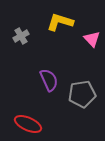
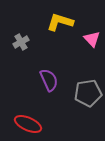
gray cross: moved 6 px down
gray pentagon: moved 6 px right, 1 px up
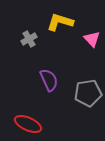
gray cross: moved 8 px right, 3 px up
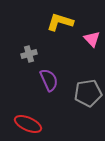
gray cross: moved 15 px down; rotated 14 degrees clockwise
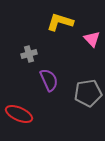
red ellipse: moved 9 px left, 10 px up
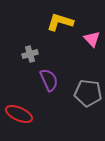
gray cross: moved 1 px right
gray pentagon: rotated 16 degrees clockwise
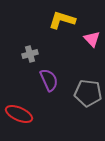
yellow L-shape: moved 2 px right, 2 px up
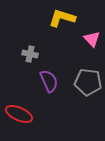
yellow L-shape: moved 2 px up
gray cross: rotated 28 degrees clockwise
purple semicircle: moved 1 px down
gray pentagon: moved 11 px up
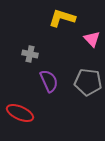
red ellipse: moved 1 px right, 1 px up
